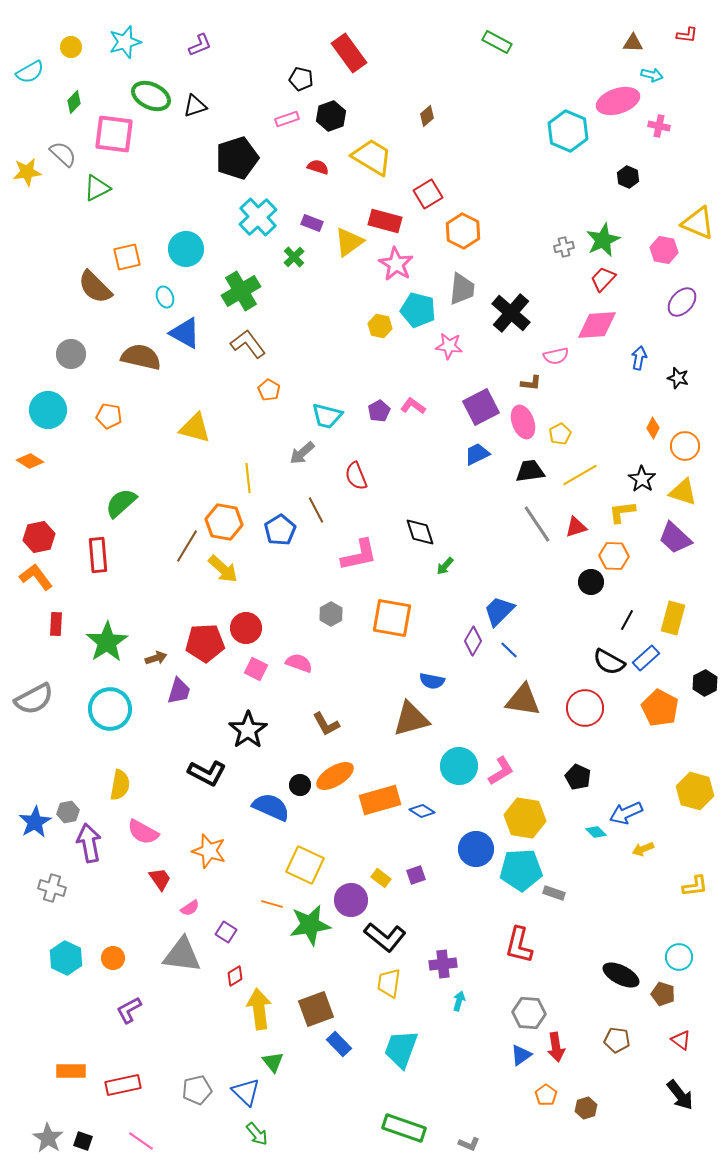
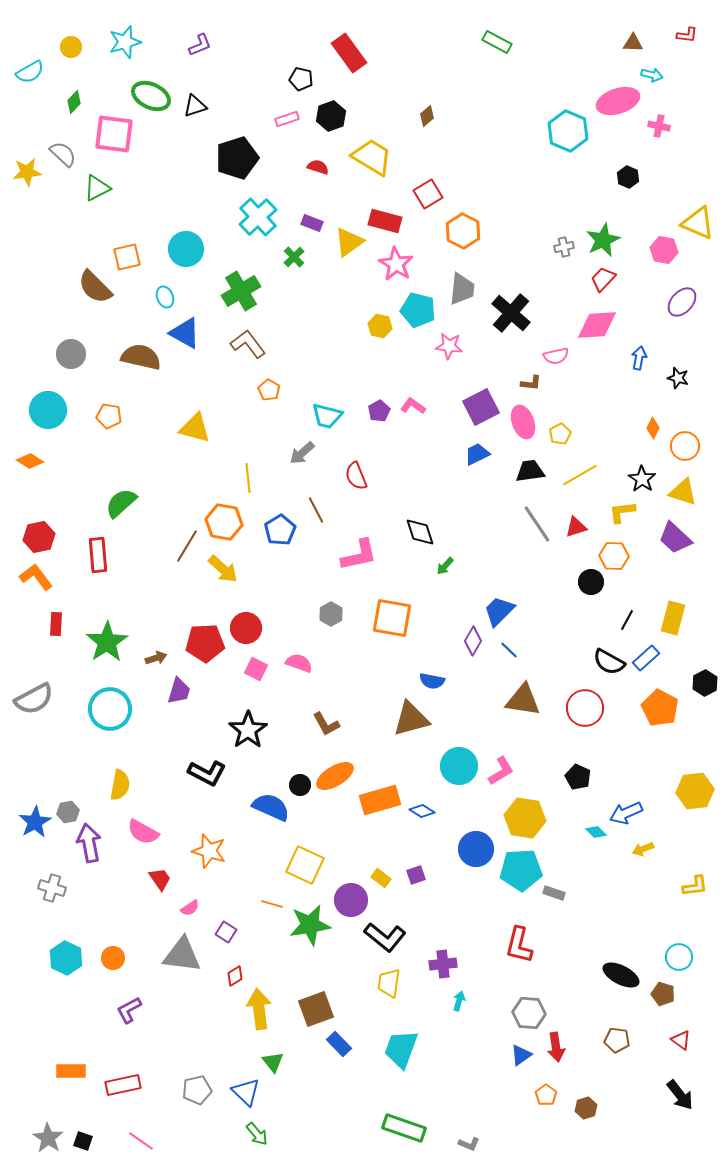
yellow hexagon at (695, 791): rotated 21 degrees counterclockwise
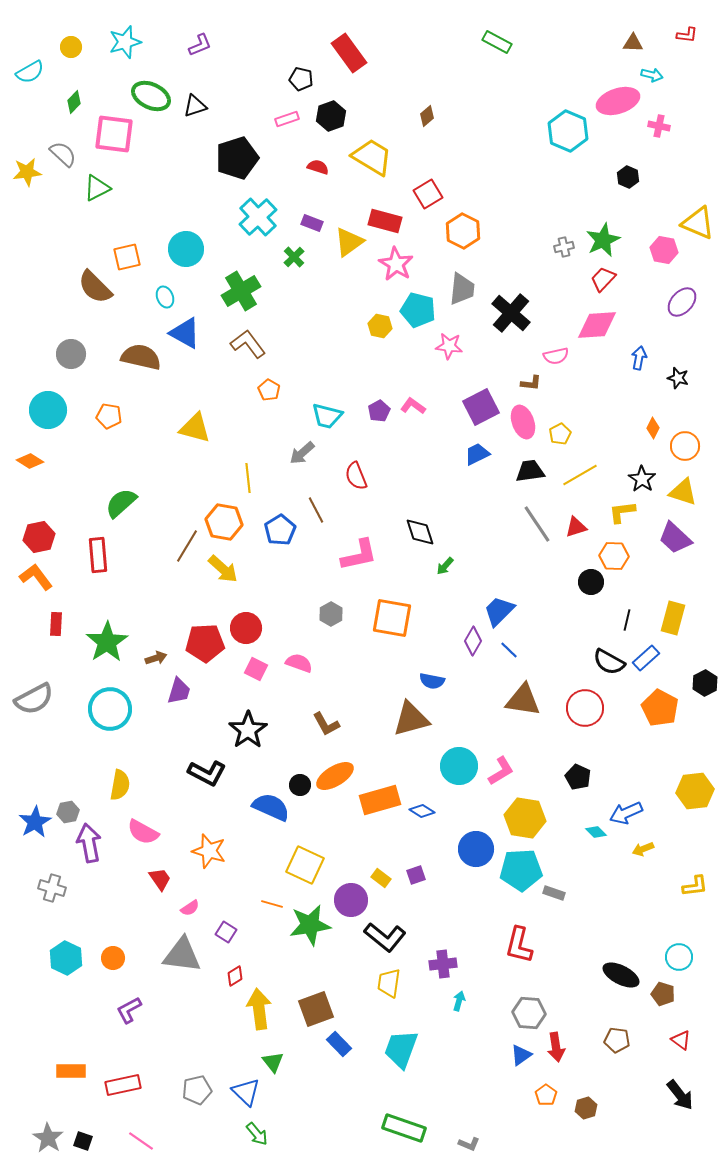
black line at (627, 620): rotated 15 degrees counterclockwise
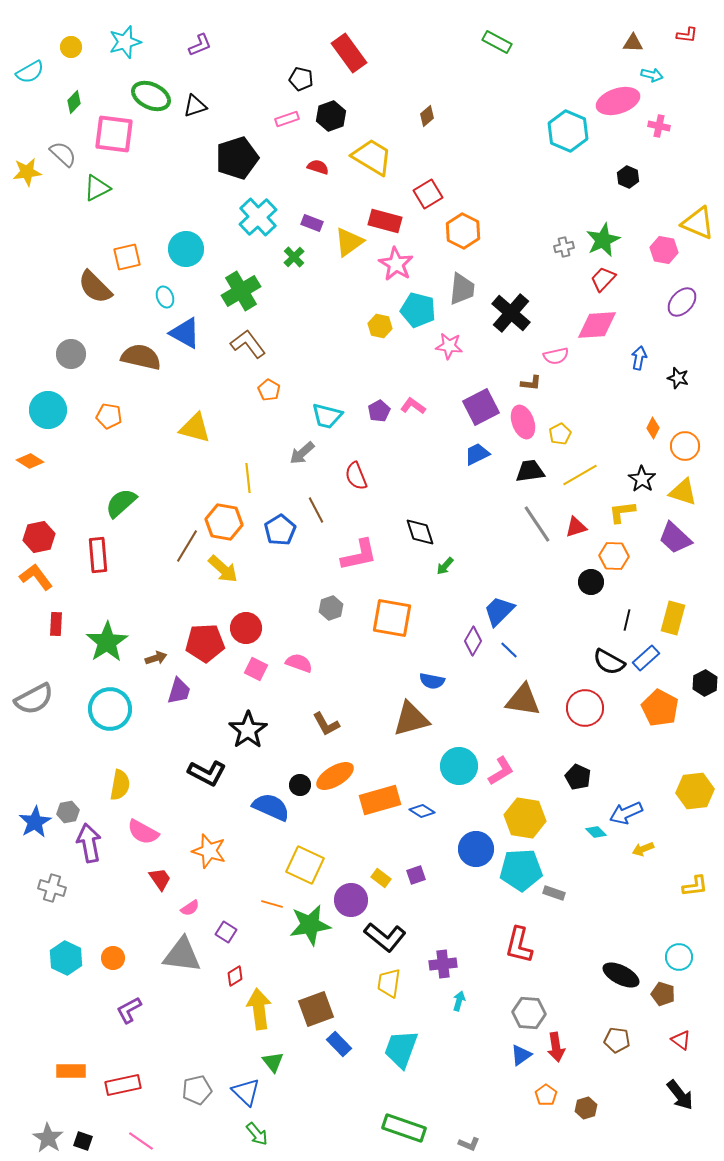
gray hexagon at (331, 614): moved 6 px up; rotated 10 degrees clockwise
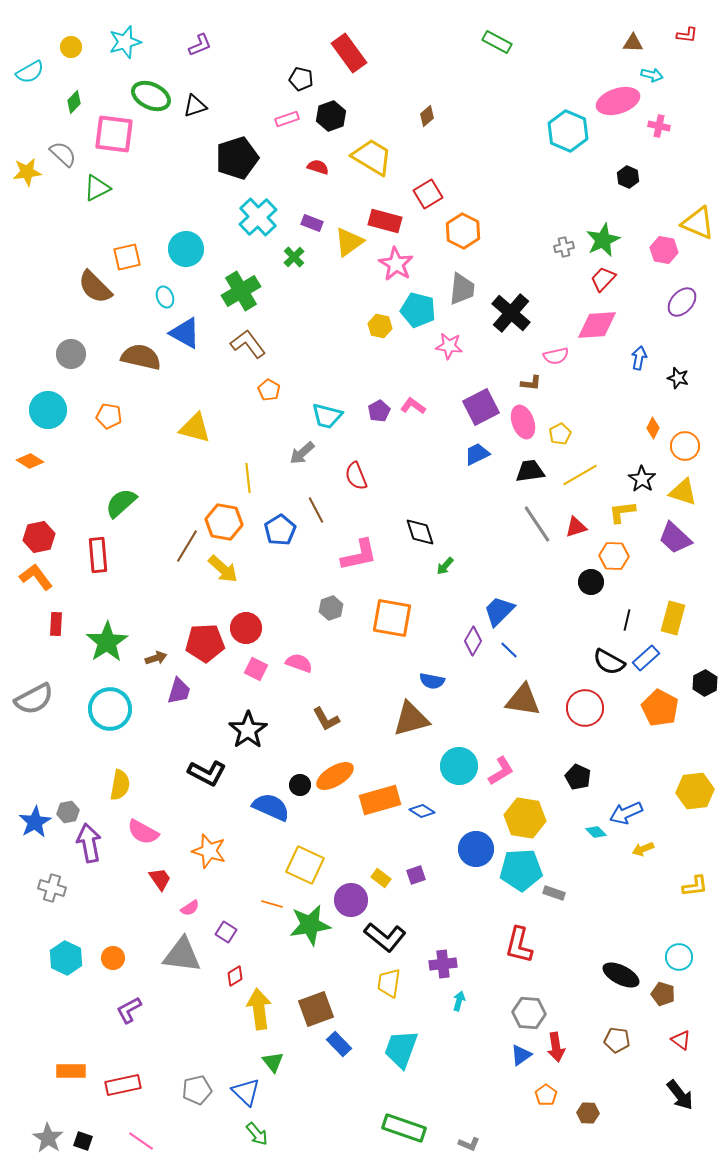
brown L-shape at (326, 724): moved 5 px up
brown hexagon at (586, 1108): moved 2 px right, 5 px down; rotated 20 degrees clockwise
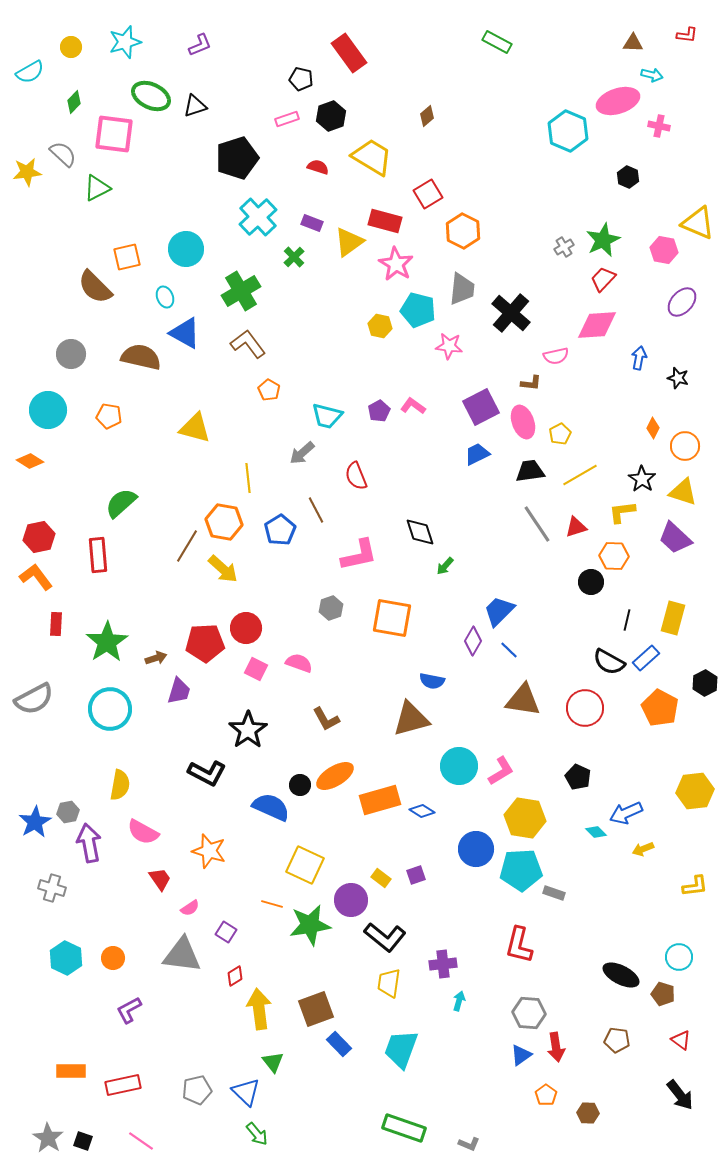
gray cross at (564, 247): rotated 18 degrees counterclockwise
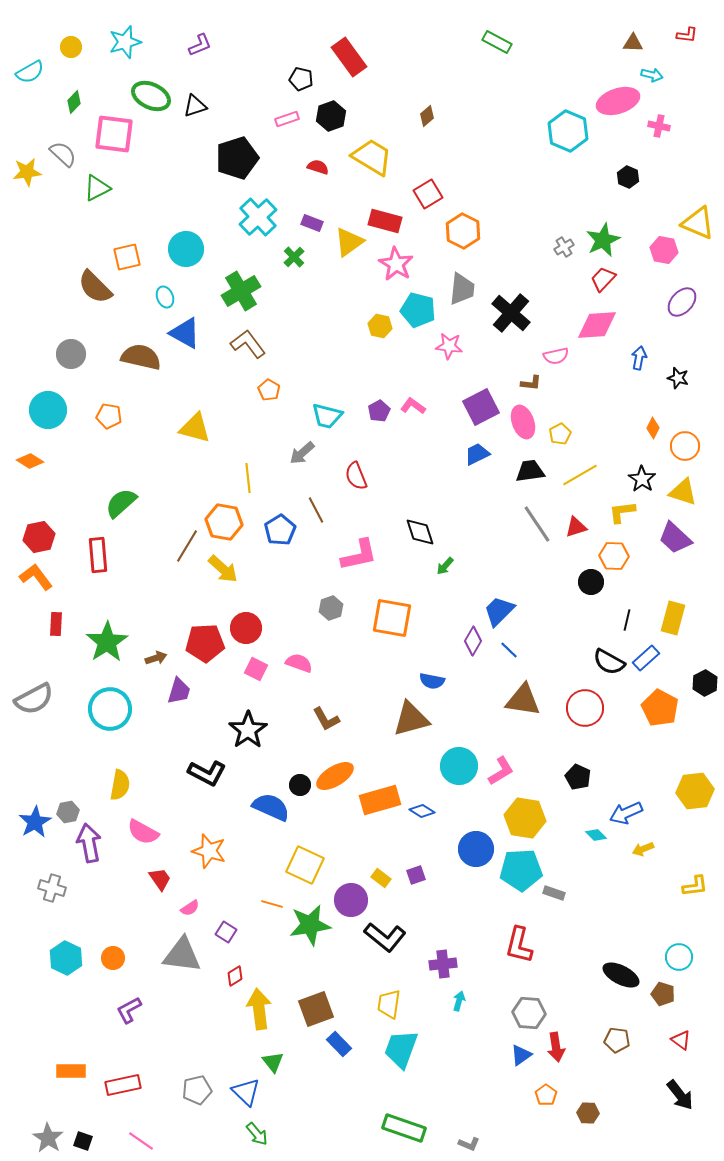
red rectangle at (349, 53): moved 4 px down
cyan diamond at (596, 832): moved 3 px down
yellow trapezoid at (389, 983): moved 21 px down
